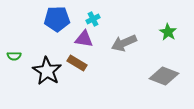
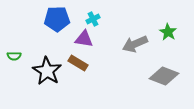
gray arrow: moved 11 px right, 1 px down
brown rectangle: moved 1 px right
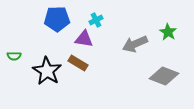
cyan cross: moved 3 px right, 1 px down
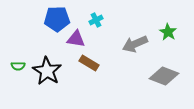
purple triangle: moved 8 px left
green semicircle: moved 4 px right, 10 px down
brown rectangle: moved 11 px right
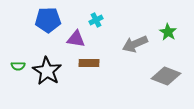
blue pentagon: moved 9 px left, 1 px down
brown rectangle: rotated 30 degrees counterclockwise
gray diamond: moved 2 px right
